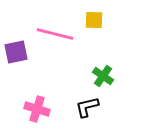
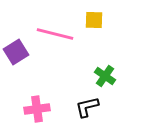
purple square: rotated 20 degrees counterclockwise
green cross: moved 2 px right
pink cross: rotated 25 degrees counterclockwise
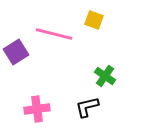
yellow square: rotated 18 degrees clockwise
pink line: moved 1 px left
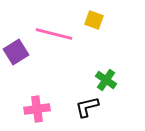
green cross: moved 1 px right, 4 px down
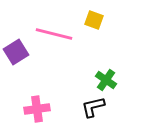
black L-shape: moved 6 px right
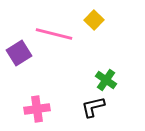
yellow square: rotated 24 degrees clockwise
purple square: moved 3 px right, 1 px down
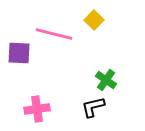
purple square: rotated 35 degrees clockwise
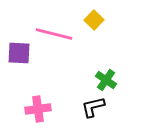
pink cross: moved 1 px right
